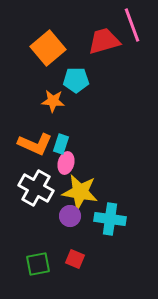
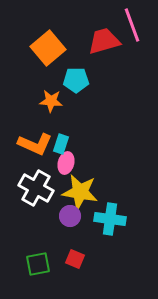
orange star: moved 2 px left
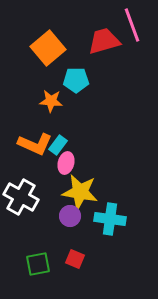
cyan rectangle: moved 3 px left, 1 px down; rotated 18 degrees clockwise
white cross: moved 15 px left, 9 px down
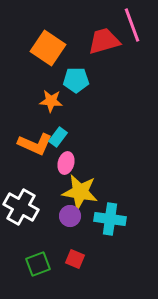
orange square: rotated 16 degrees counterclockwise
cyan rectangle: moved 8 px up
white cross: moved 10 px down
green square: rotated 10 degrees counterclockwise
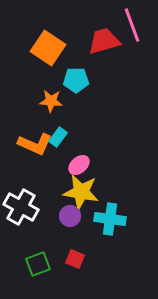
pink ellipse: moved 13 px right, 2 px down; rotated 35 degrees clockwise
yellow star: moved 1 px right
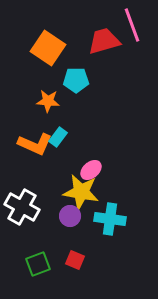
orange star: moved 3 px left
pink ellipse: moved 12 px right, 5 px down
white cross: moved 1 px right
red square: moved 1 px down
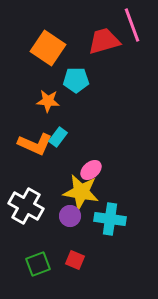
white cross: moved 4 px right, 1 px up
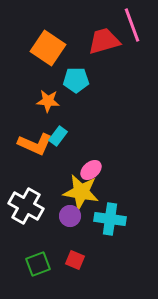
cyan rectangle: moved 1 px up
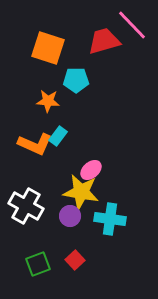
pink line: rotated 24 degrees counterclockwise
orange square: rotated 16 degrees counterclockwise
red square: rotated 24 degrees clockwise
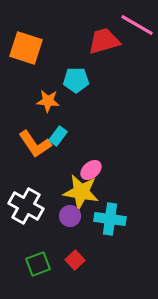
pink line: moved 5 px right; rotated 16 degrees counterclockwise
orange square: moved 22 px left
orange L-shape: rotated 32 degrees clockwise
